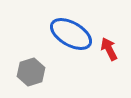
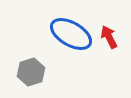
red arrow: moved 12 px up
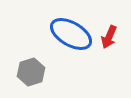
red arrow: rotated 130 degrees counterclockwise
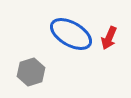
red arrow: moved 1 px down
